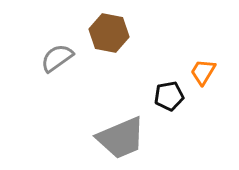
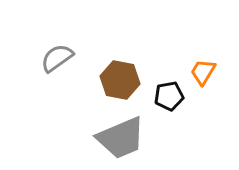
brown hexagon: moved 11 px right, 47 px down
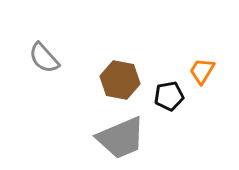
gray semicircle: moved 13 px left; rotated 96 degrees counterclockwise
orange trapezoid: moved 1 px left, 1 px up
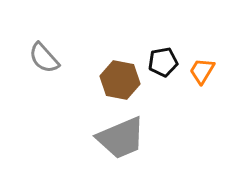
black pentagon: moved 6 px left, 34 px up
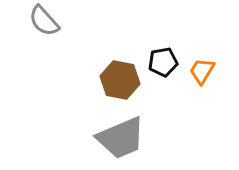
gray semicircle: moved 37 px up
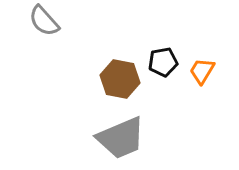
brown hexagon: moved 1 px up
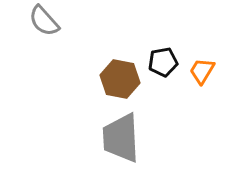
gray trapezoid: rotated 110 degrees clockwise
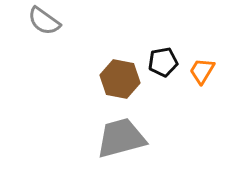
gray semicircle: rotated 12 degrees counterclockwise
gray trapezoid: rotated 78 degrees clockwise
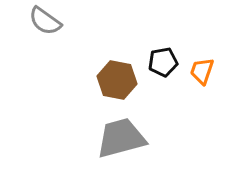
gray semicircle: moved 1 px right
orange trapezoid: rotated 12 degrees counterclockwise
brown hexagon: moved 3 px left, 1 px down
